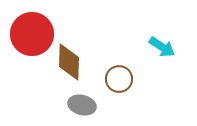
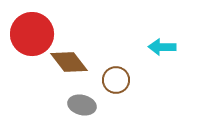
cyan arrow: rotated 148 degrees clockwise
brown diamond: rotated 39 degrees counterclockwise
brown circle: moved 3 px left, 1 px down
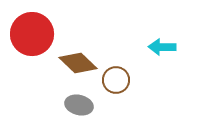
brown diamond: moved 9 px right, 1 px down; rotated 9 degrees counterclockwise
gray ellipse: moved 3 px left
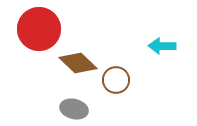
red circle: moved 7 px right, 5 px up
cyan arrow: moved 1 px up
gray ellipse: moved 5 px left, 4 px down
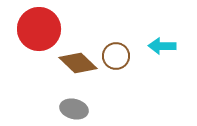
brown circle: moved 24 px up
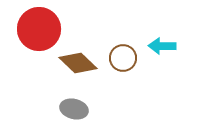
brown circle: moved 7 px right, 2 px down
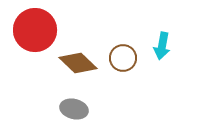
red circle: moved 4 px left, 1 px down
cyan arrow: rotated 80 degrees counterclockwise
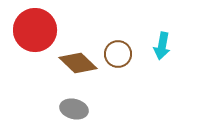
brown circle: moved 5 px left, 4 px up
